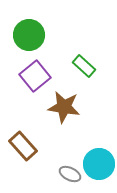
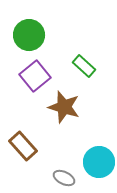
brown star: rotated 8 degrees clockwise
cyan circle: moved 2 px up
gray ellipse: moved 6 px left, 4 px down
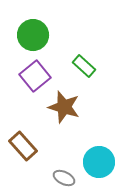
green circle: moved 4 px right
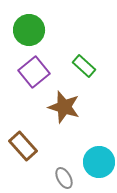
green circle: moved 4 px left, 5 px up
purple square: moved 1 px left, 4 px up
gray ellipse: rotated 35 degrees clockwise
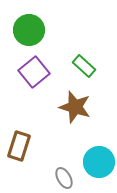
brown star: moved 11 px right
brown rectangle: moved 4 px left; rotated 60 degrees clockwise
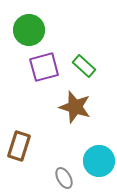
purple square: moved 10 px right, 5 px up; rotated 24 degrees clockwise
cyan circle: moved 1 px up
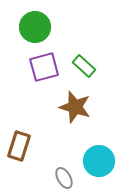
green circle: moved 6 px right, 3 px up
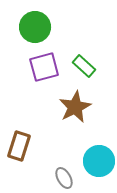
brown star: rotated 28 degrees clockwise
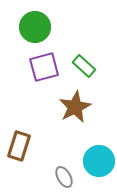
gray ellipse: moved 1 px up
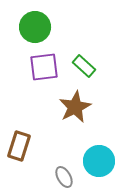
purple square: rotated 8 degrees clockwise
